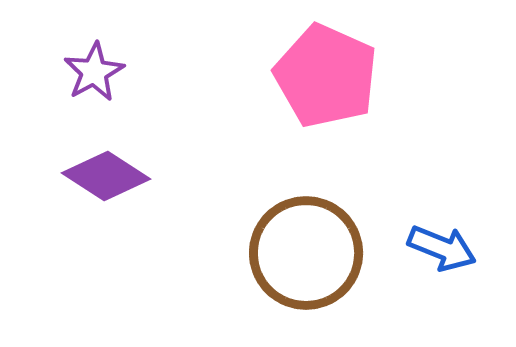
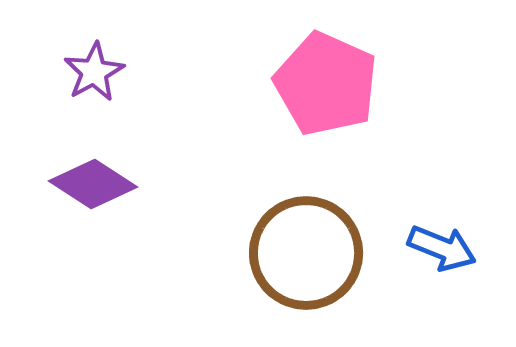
pink pentagon: moved 8 px down
purple diamond: moved 13 px left, 8 px down
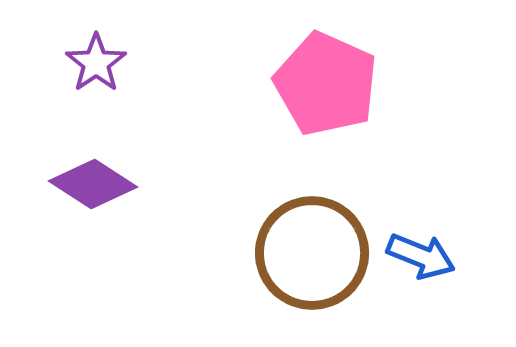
purple star: moved 2 px right, 9 px up; rotated 6 degrees counterclockwise
blue arrow: moved 21 px left, 8 px down
brown circle: moved 6 px right
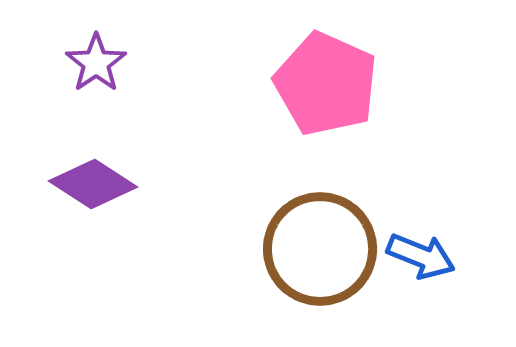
brown circle: moved 8 px right, 4 px up
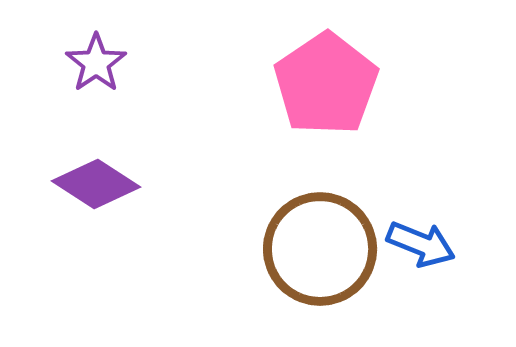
pink pentagon: rotated 14 degrees clockwise
purple diamond: moved 3 px right
blue arrow: moved 12 px up
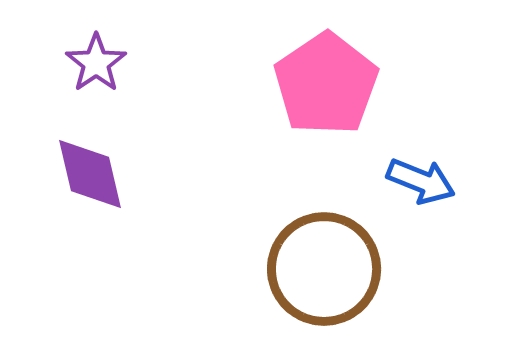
purple diamond: moved 6 px left, 10 px up; rotated 44 degrees clockwise
blue arrow: moved 63 px up
brown circle: moved 4 px right, 20 px down
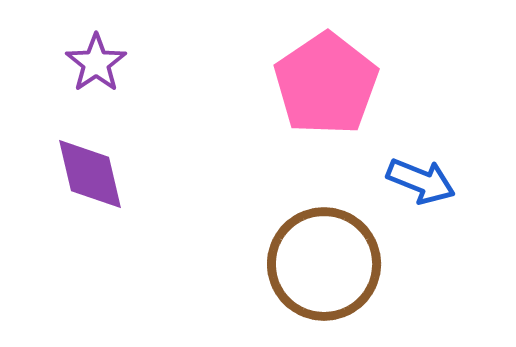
brown circle: moved 5 px up
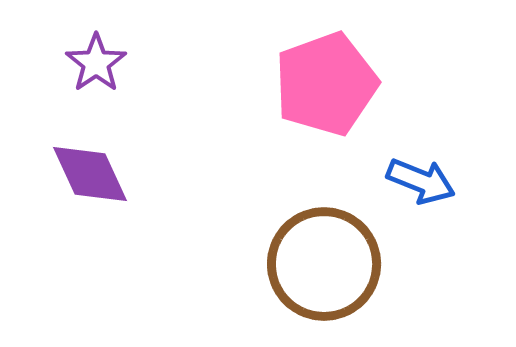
pink pentagon: rotated 14 degrees clockwise
purple diamond: rotated 12 degrees counterclockwise
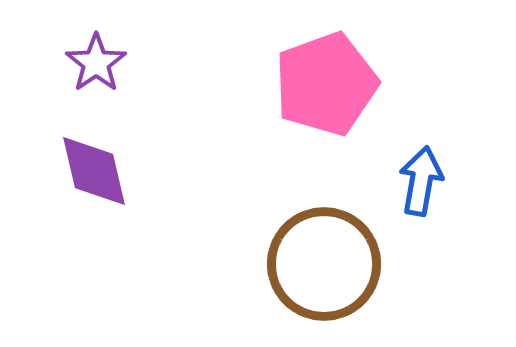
purple diamond: moved 4 px right, 3 px up; rotated 12 degrees clockwise
blue arrow: rotated 102 degrees counterclockwise
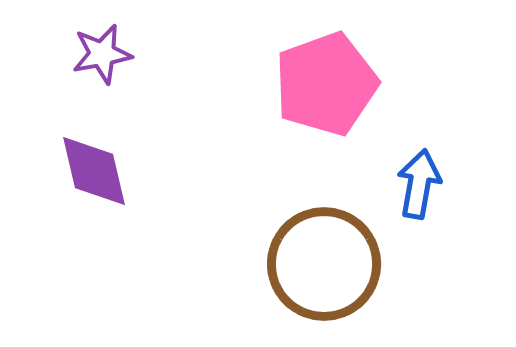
purple star: moved 6 px right, 9 px up; rotated 24 degrees clockwise
blue arrow: moved 2 px left, 3 px down
